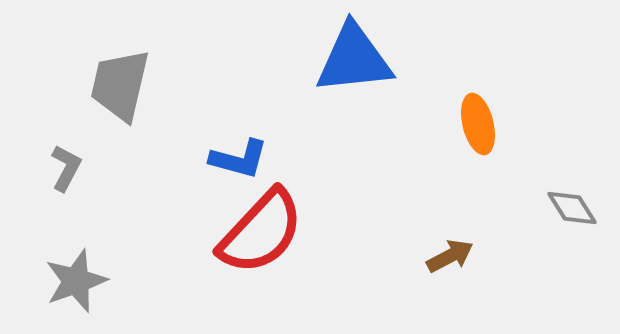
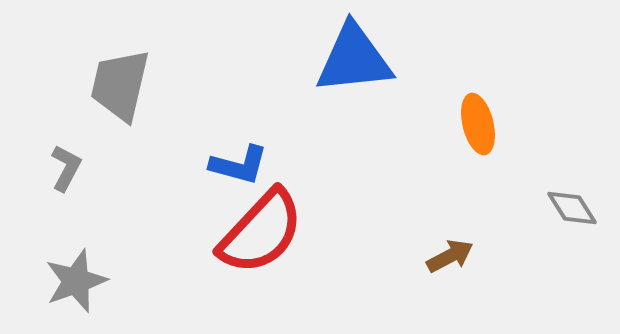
blue L-shape: moved 6 px down
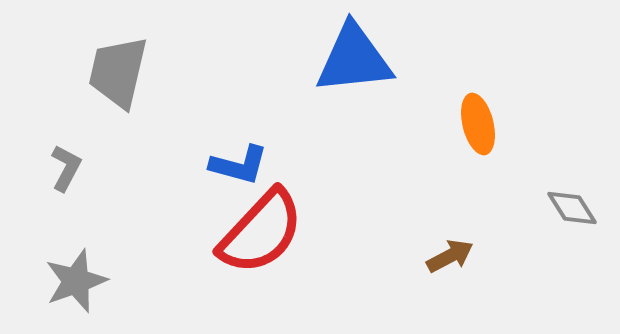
gray trapezoid: moved 2 px left, 13 px up
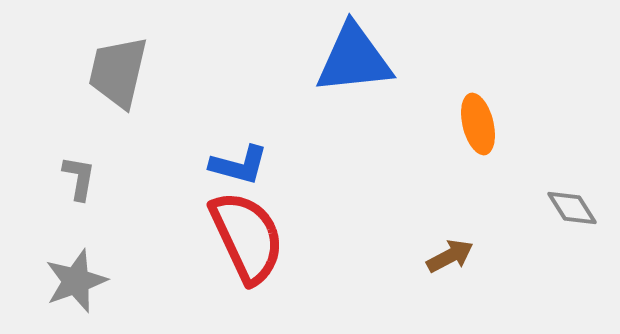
gray L-shape: moved 13 px right, 10 px down; rotated 18 degrees counterclockwise
red semicircle: moved 14 px left, 5 px down; rotated 68 degrees counterclockwise
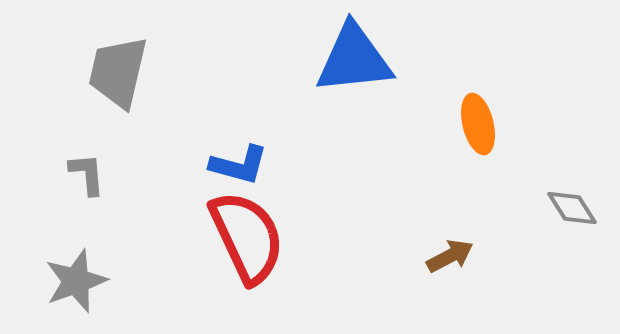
gray L-shape: moved 8 px right, 4 px up; rotated 15 degrees counterclockwise
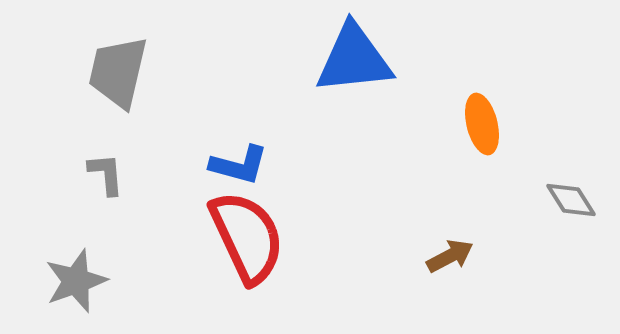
orange ellipse: moved 4 px right
gray L-shape: moved 19 px right
gray diamond: moved 1 px left, 8 px up
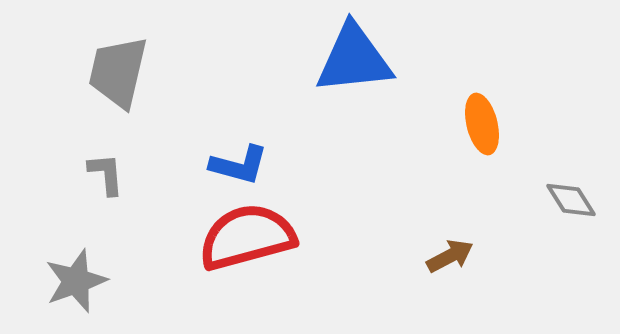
red semicircle: rotated 80 degrees counterclockwise
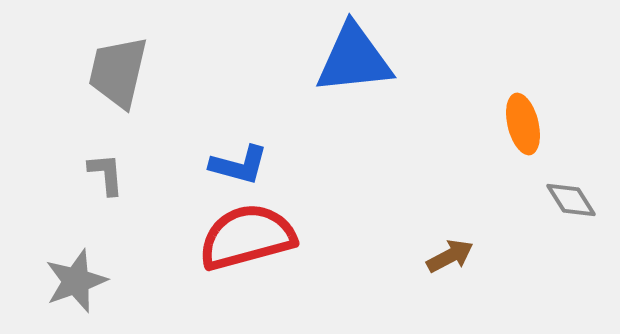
orange ellipse: moved 41 px right
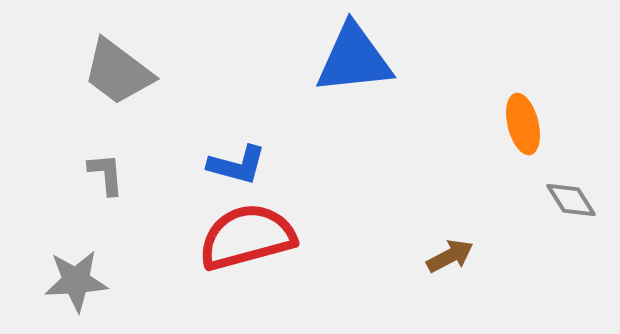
gray trapezoid: rotated 66 degrees counterclockwise
blue L-shape: moved 2 px left
gray star: rotated 16 degrees clockwise
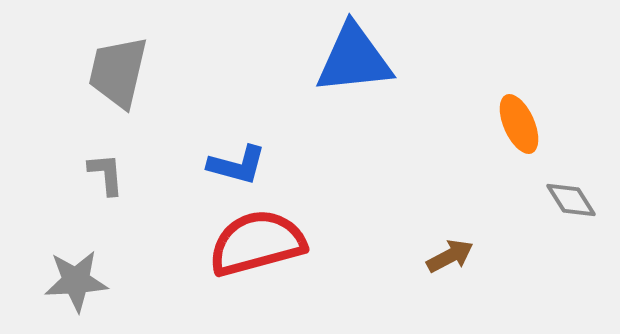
gray trapezoid: rotated 66 degrees clockwise
orange ellipse: moved 4 px left; rotated 10 degrees counterclockwise
red semicircle: moved 10 px right, 6 px down
